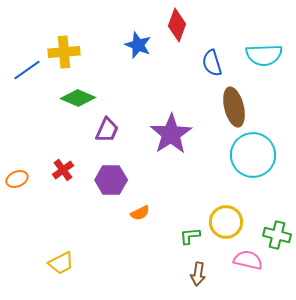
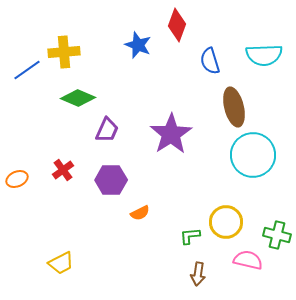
blue semicircle: moved 2 px left, 2 px up
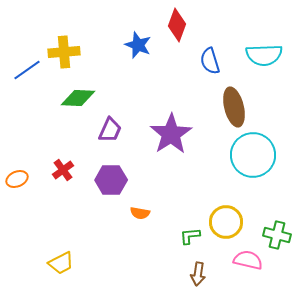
green diamond: rotated 20 degrees counterclockwise
purple trapezoid: moved 3 px right
orange semicircle: rotated 36 degrees clockwise
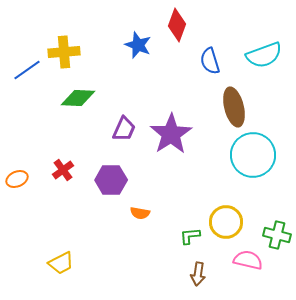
cyan semicircle: rotated 18 degrees counterclockwise
purple trapezoid: moved 14 px right, 1 px up
